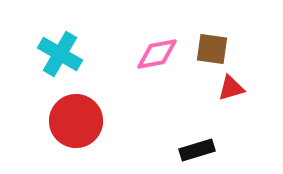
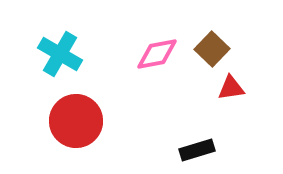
brown square: rotated 36 degrees clockwise
red triangle: rotated 8 degrees clockwise
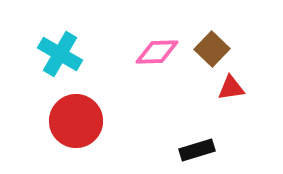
pink diamond: moved 2 px up; rotated 9 degrees clockwise
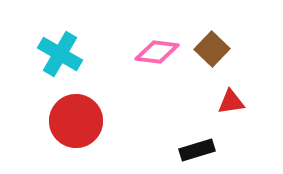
pink diamond: rotated 9 degrees clockwise
red triangle: moved 14 px down
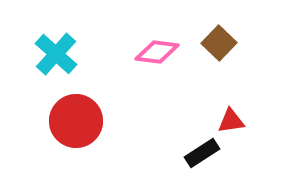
brown square: moved 7 px right, 6 px up
cyan cross: moved 4 px left; rotated 12 degrees clockwise
red triangle: moved 19 px down
black rectangle: moved 5 px right, 3 px down; rotated 16 degrees counterclockwise
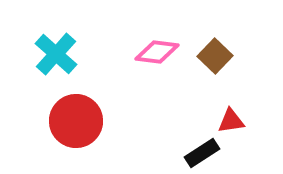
brown square: moved 4 px left, 13 px down
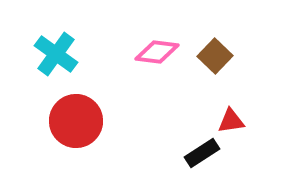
cyan cross: rotated 6 degrees counterclockwise
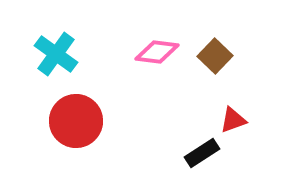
red triangle: moved 2 px right, 1 px up; rotated 12 degrees counterclockwise
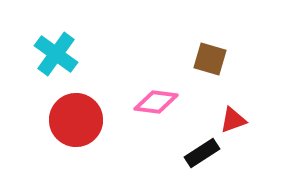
pink diamond: moved 1 px left, 50 px down
brown square: moved 5 px left, 3 px down; rotated 28 degrees counterclockwise
red circle: moved 1 px up
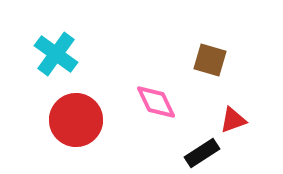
brown square: moved 1 px down
pink diamond: rotated 57 degrees clockwise
